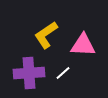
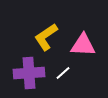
yellow L-shape: moved 2 px down
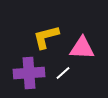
yellow L-shape: rotated 20 degrees clockwise
pink triangle: moved 1 px left, 3 px down
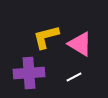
pink triangle: moved 2 px left, 4 px up; rotated 28 degrees clockwise
white line: moved 11 px right, 4 px down; rotated 14 degrees clockwise
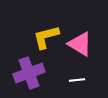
purple cross: rotated 16 degrees counterclockwise
white line: moved 3 px right, 3 px down; rotated 21 degrees clockwise
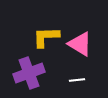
yellow L-shape: rotated 12 degrees clockwise
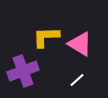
purple cross: moved 6 px left, 2 px up
white line: rotated 35 degrees counterclockwise
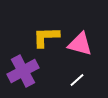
pink triangle: rotated 16 degrees counterclockwise
purple cross: rotated 8 degrees counterclockwise
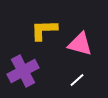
yellow L-shape: moved 2 px left, 7 px up
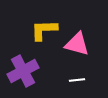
pink triangle: moved 3 px left
white line: rotated 35 degrees clockwise
